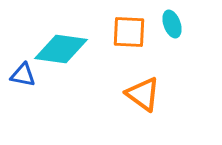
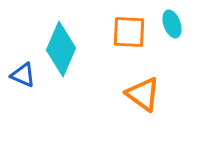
cyan diamond: rotated 74 degrees counterclockwise
blue triangle: rotated 12 degrees clockwise
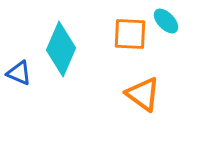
cyan ellipse: moved 6 px left, 3 px up; rotated 24 degrees counterclockwise
orange square: moved 1 px right, 2 px down
blue triangle: moved 4 px left, 2 px up
